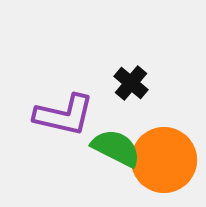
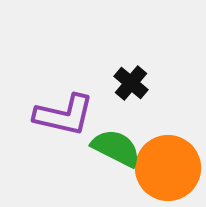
orange circle: moved 4 px right, 8 px down
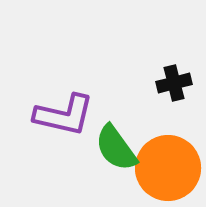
black cross: moved 43 px right; rotated 36 degrees clockwise
green semicircle: rotated 153 degrees counterclockwise
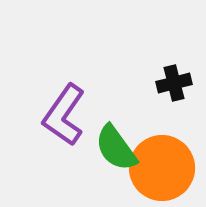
purple L-shape: rotated 112 degrees clockwise
orange circle: moved 6 px left
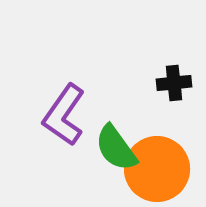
black cross: rotated 8 degrees clockwise
orange circle: moved 5 px left, 1 px down
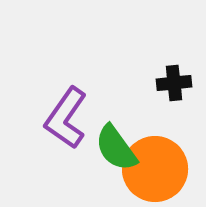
purple L-shape: moved 2 px right, 3 px down
orange circle: moved 2 px left
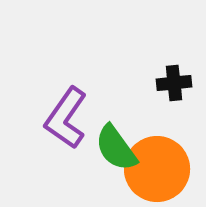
orange circle: moved 2 px right
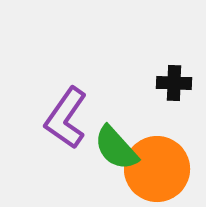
black cross: rotated 8 degrees clockwise
green semicircle: rotated 6 degrees counterclockwise
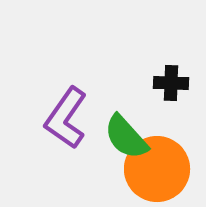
black cross: moved 3 px left
green semicircle: moved 10 px right, 11 px up
